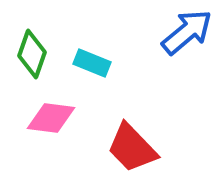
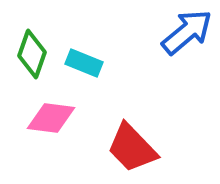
cyan rectangle: moved 8 px left
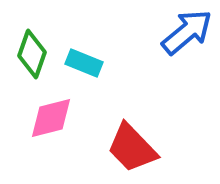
pink diamond: rotated 21 degrees counterclockwise
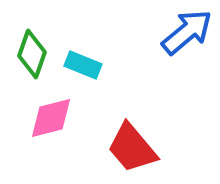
cyan rectangle: moved 1 px left, 2 px down
red trapezoid: rotated 4 degrees clockwise
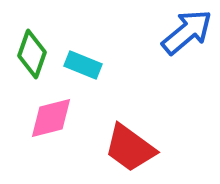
red trapezoid: moved 2 px left; rotated 14 degrees counterclockwise
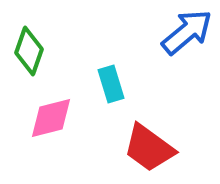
green diamond: moved 3 px left, 3 px up
cyan rectangle: moved 28 px right, 19 px down; rotated 51 degrees clockwise
red trapezoid: moved 19 px right
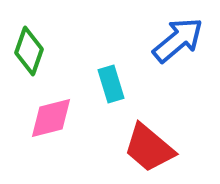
blue arrow: moved 9 px left, 8 px down
red trapezoid: rotated 4 degrees clockwise
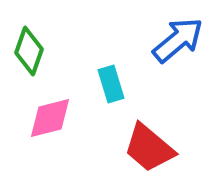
pink diamond: moved 1 px left
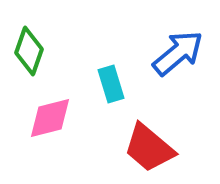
blue arrow: moved 13 px down
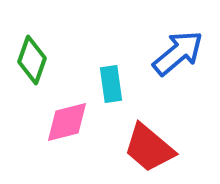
green diamond: moved 3 px right, 9 px down
cyan rectangle: rotated 9 degrees clockwise
pink diamond: moved 17 px right, 4 px down
